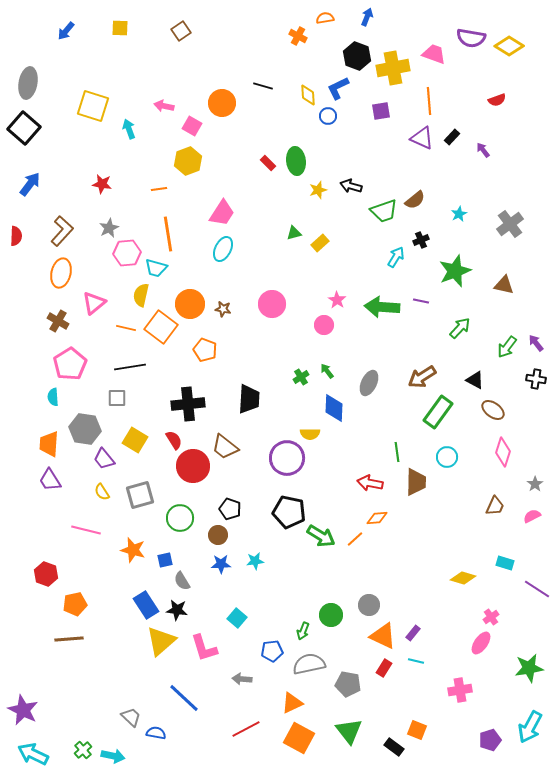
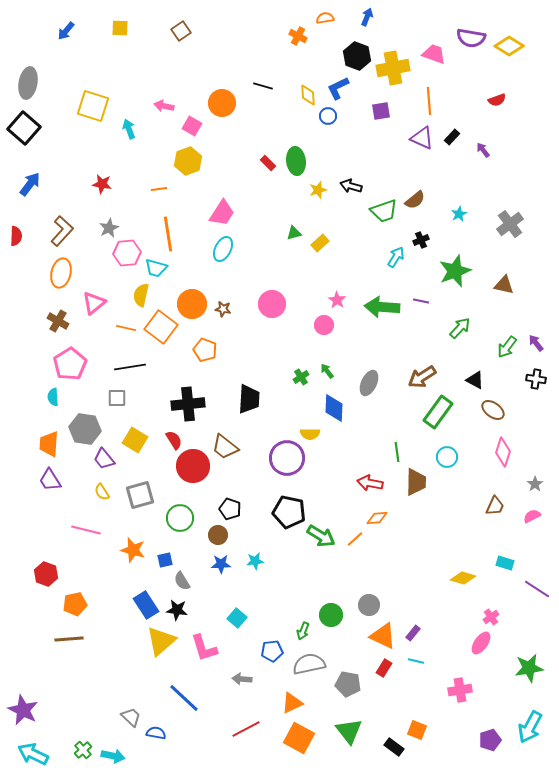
orange circle at (190, 304): moved 2 px right
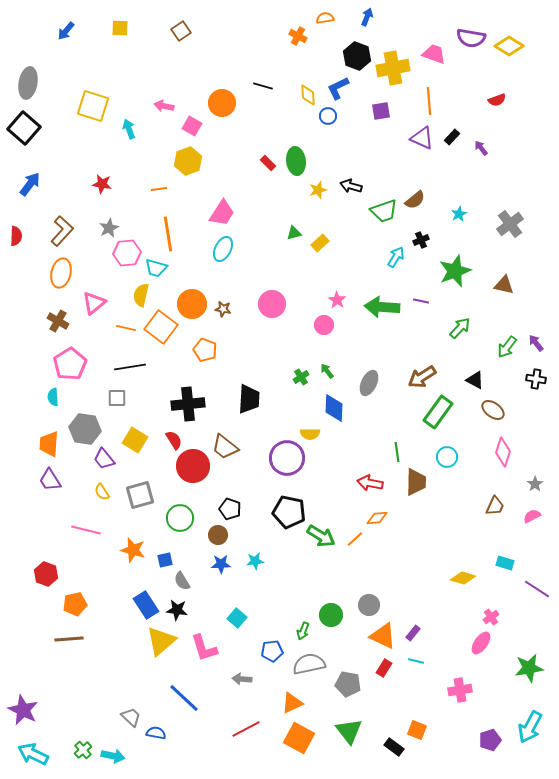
purple arrow at (483, 150): moved 2 px left, 2 px up
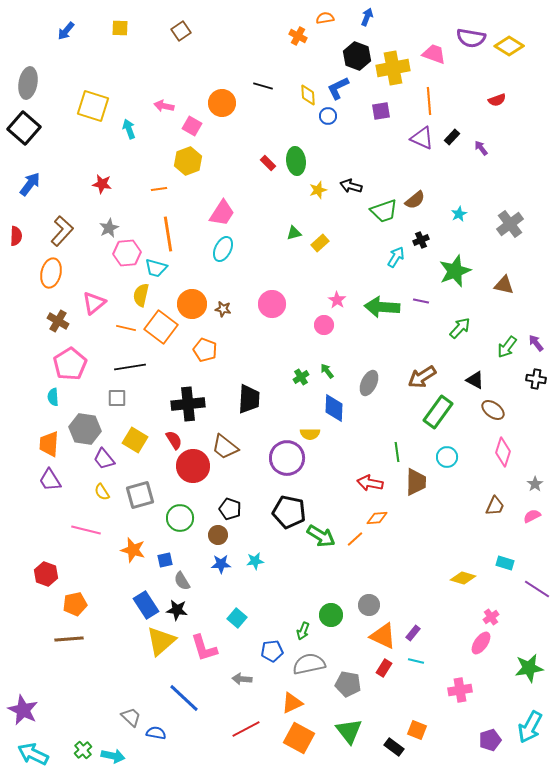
orange ellipse at (61, 273): moved 10 px left
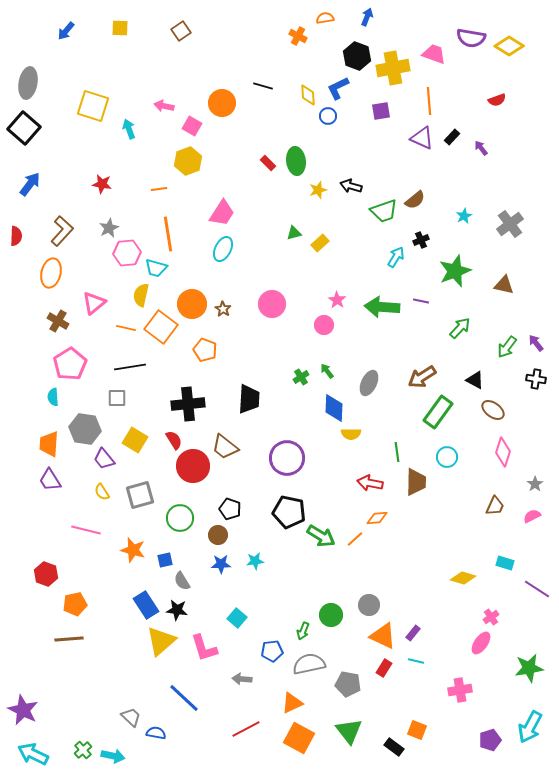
cyan star at (459, 214): moved 5 px right, 2 px down
brown star at (223, 309): rotated 21 degrees clockwise
yellow semicircle at (310, 434): moved 41 px right
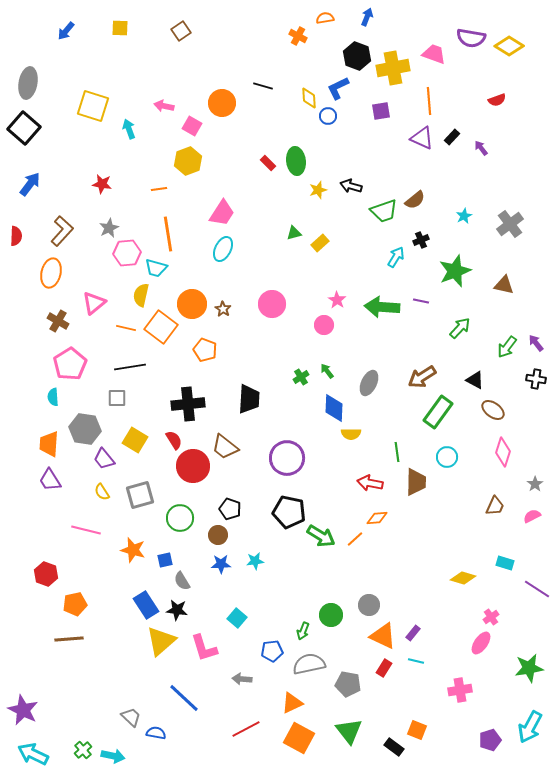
yellow diamond at (308, 95): moved 1 px right, 3 px down
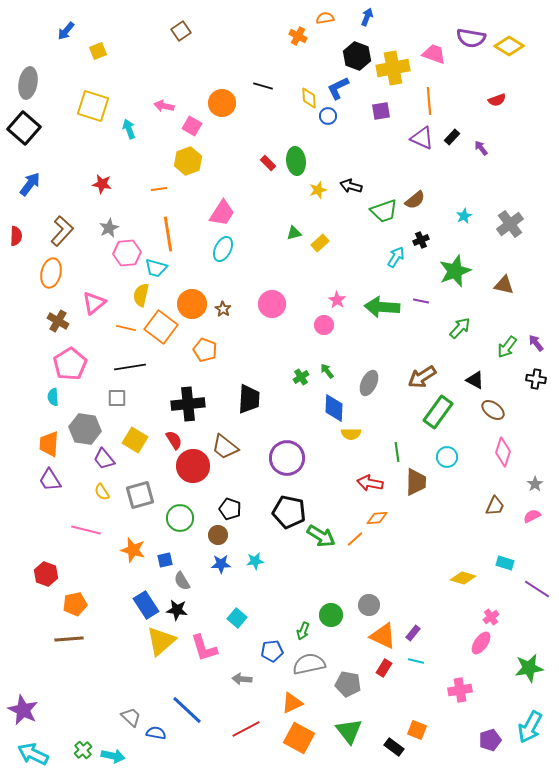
yellow square at (120, 28): moved 22 px left, 23 px down; rotated 24 degrees counterclockwise
blue line at (184, 698): moved 3 px right, 12 px down
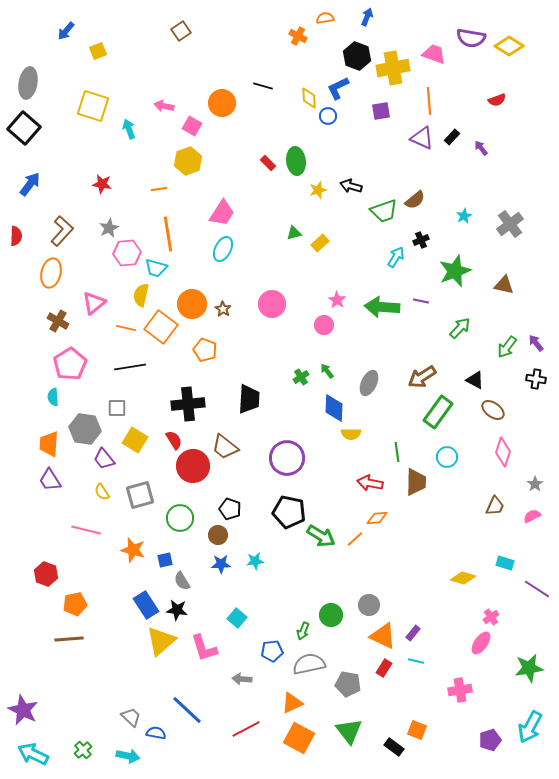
gray square at (117, 398): moved 10 px down
cyan arrow at (113, 756): moved 15 px right
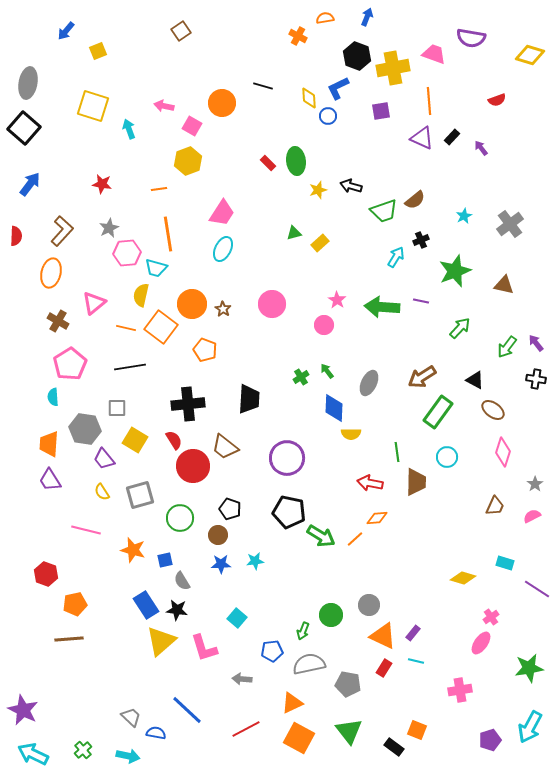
yellow diamond at (509, 46): moved 21 px right, 9 px down; rotated 16 degrees counterclockwise
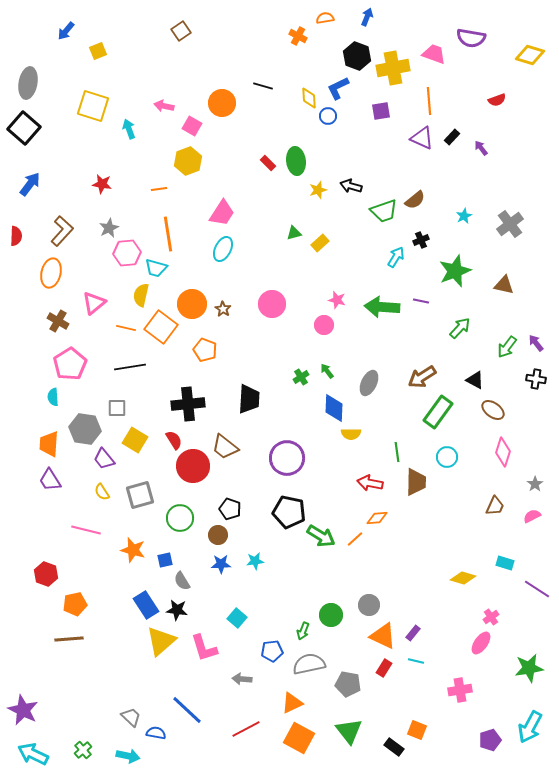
pink star at (337, 300): rotated 18 degrees counterclockwise
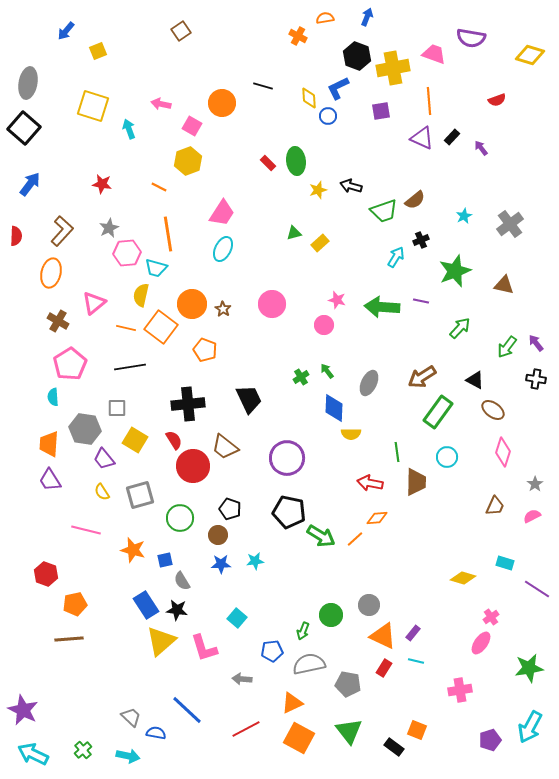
pink arrow at (164, 106): moved 3 px left, 2 px up
orange line at (159, 189): moved 2 px up; rotated 35 degrees clockwise
black trapezoid at (249, 399): rotated 28 degrees counterclockwise
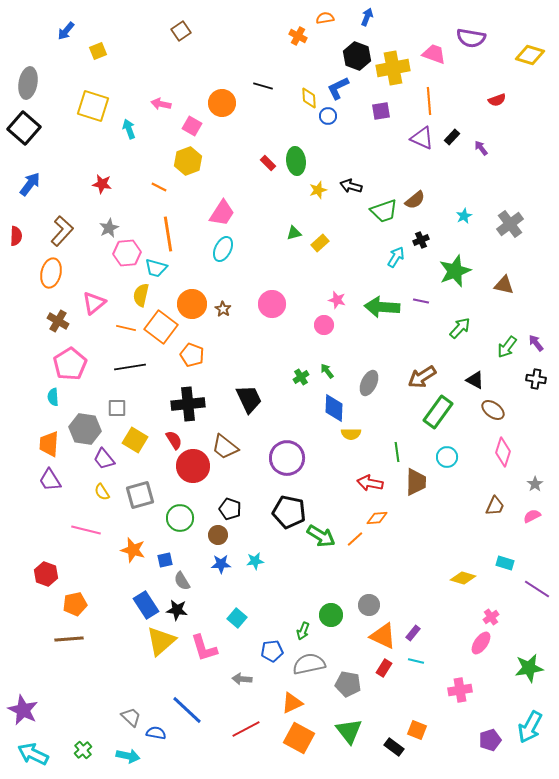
orange pentagon at (205, 350): moved 13 px left, 5 px down
